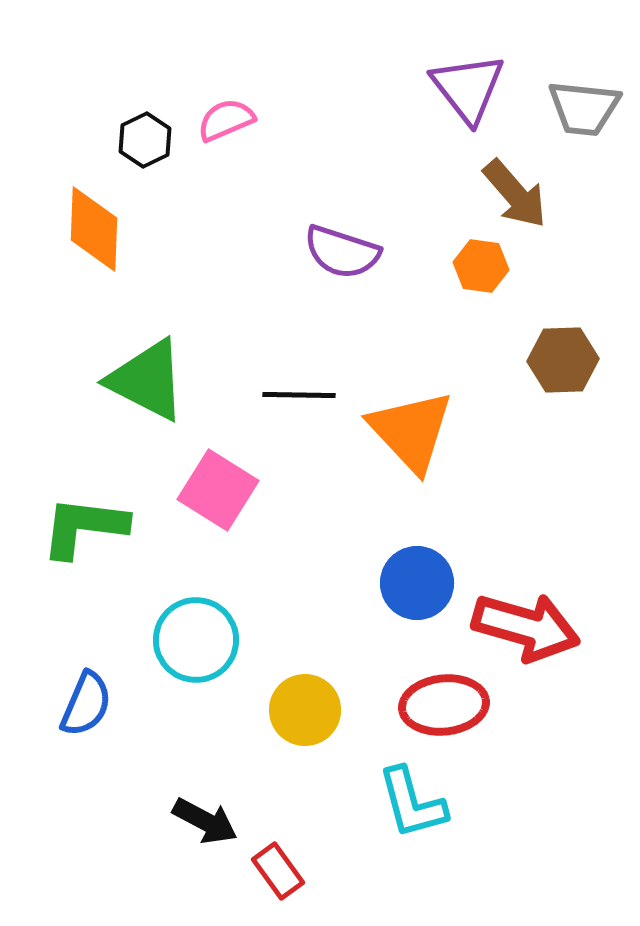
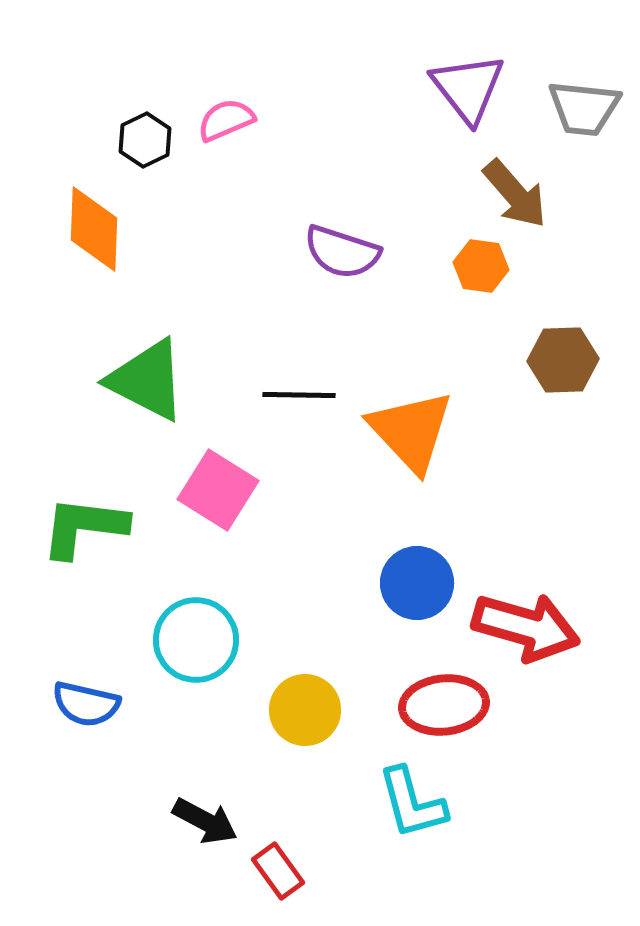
blue semicircle: rotated 80 degrees clockwise
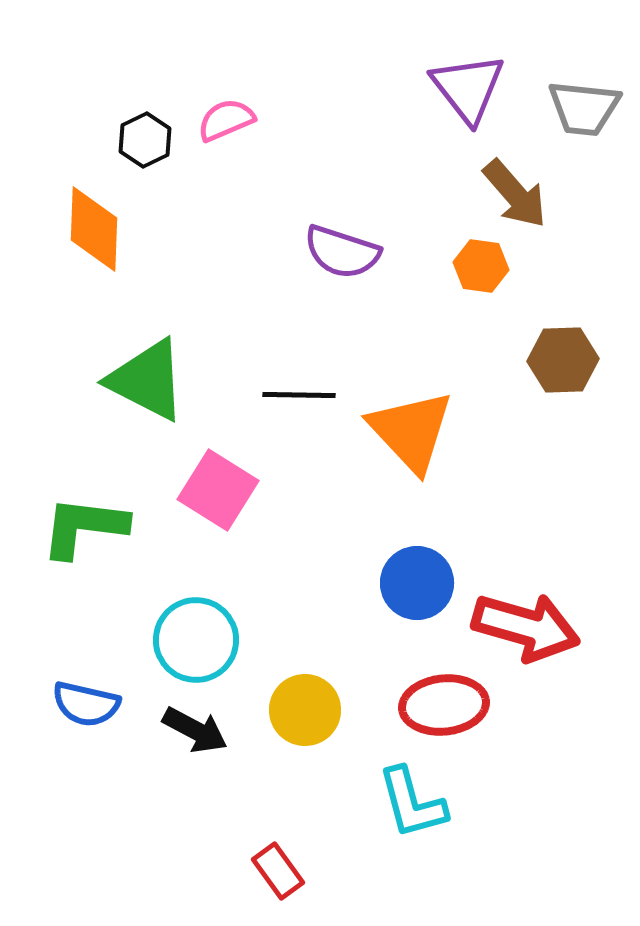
black arrow: moved 10 px left, 91 px up
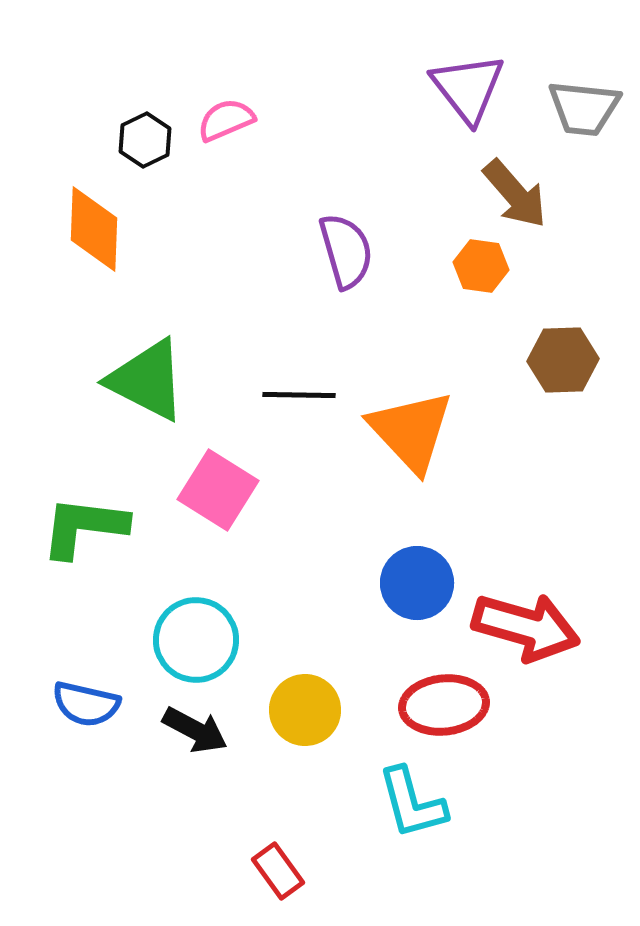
purple semicircle: moved 4 px right, 1 px up; rotated 124 degrees counterclockwise
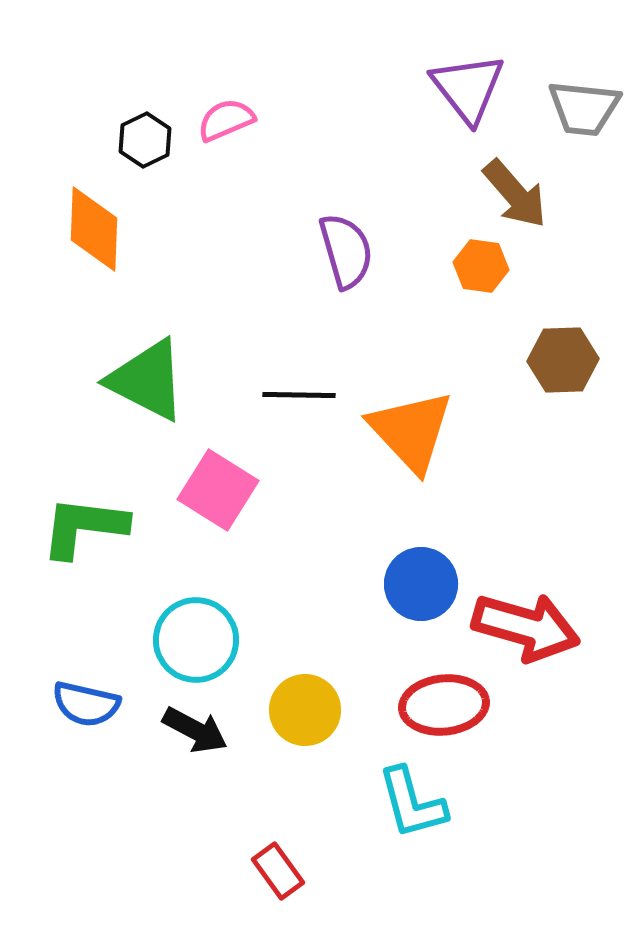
blue circle: moved 4 px right, 1 px down
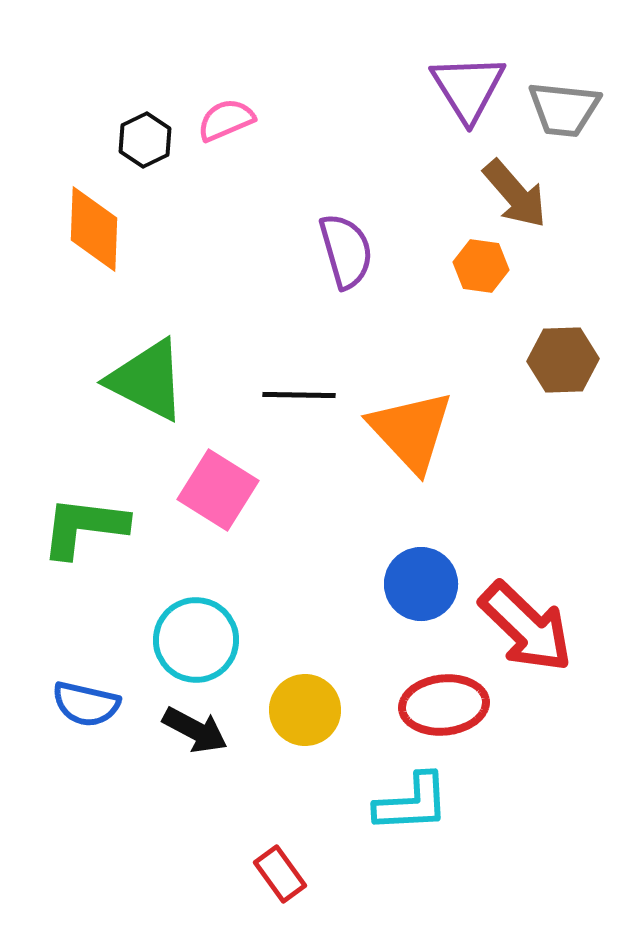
purple triangle: rotated 6 degrees clockwise
gray trapezoid: moved 20 px left, 1 px down
red arrow: rotated 28 degrees clockwise
cyan L-shape: rotated 78 degrees counterclockwise
red rectangle: moved 2 px right, 3 px down
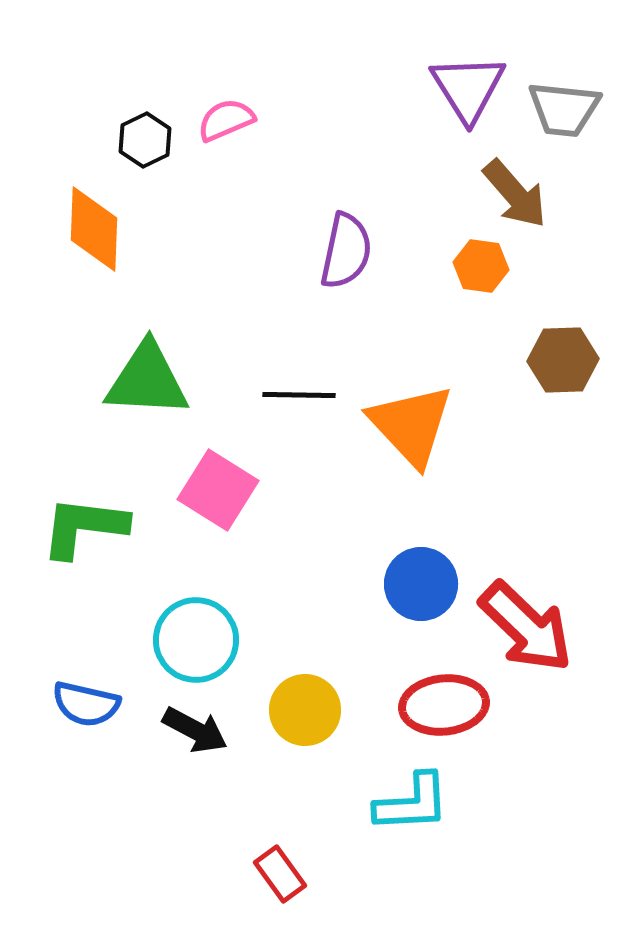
purple semicircle: rotated 28 degrees clockwise
green triangle: rotated 24 degrees counterclockwise
orange triangle: moved 6 px up
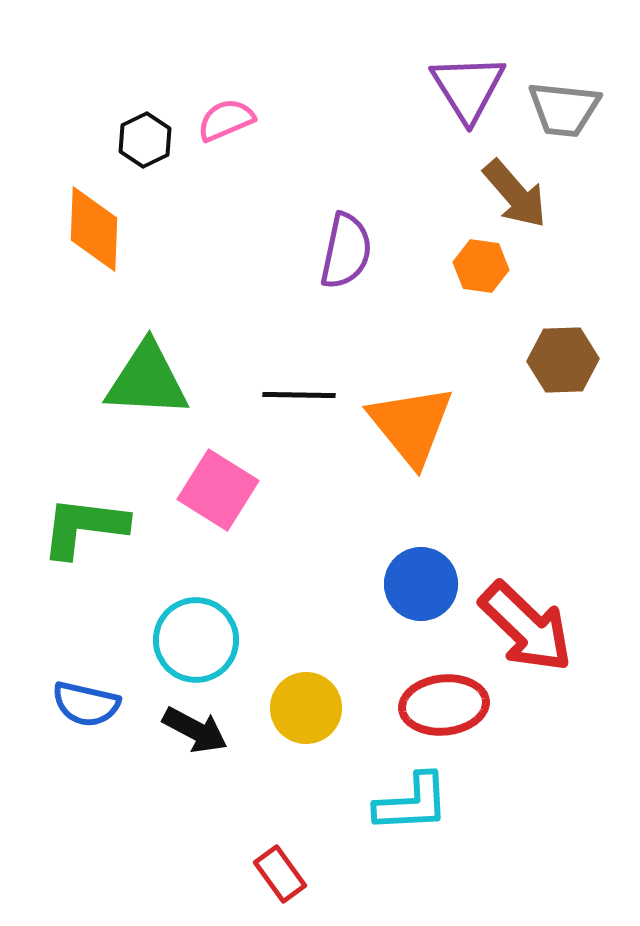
orange triangle: rotated 4 degrees clockwise
yellow circle: moved 1 px right, 2 px up
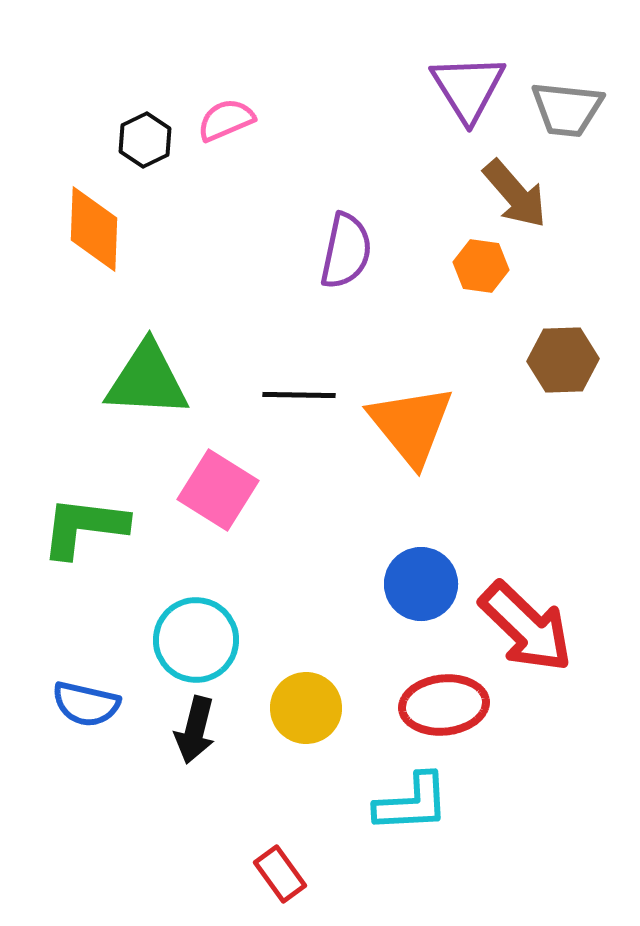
gray trapezoid: moved 3 px right
black arrow: rotated 76 degrees clockwise
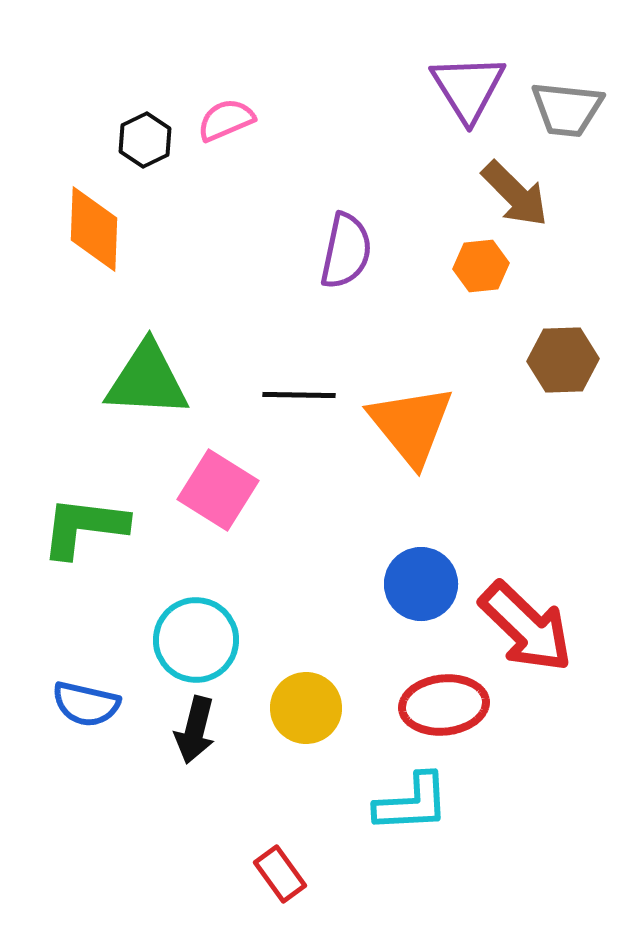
brown arrow: rotated 4 degrees counterclockwise
orange hexagon: rotated 14 degrees counterclockwise
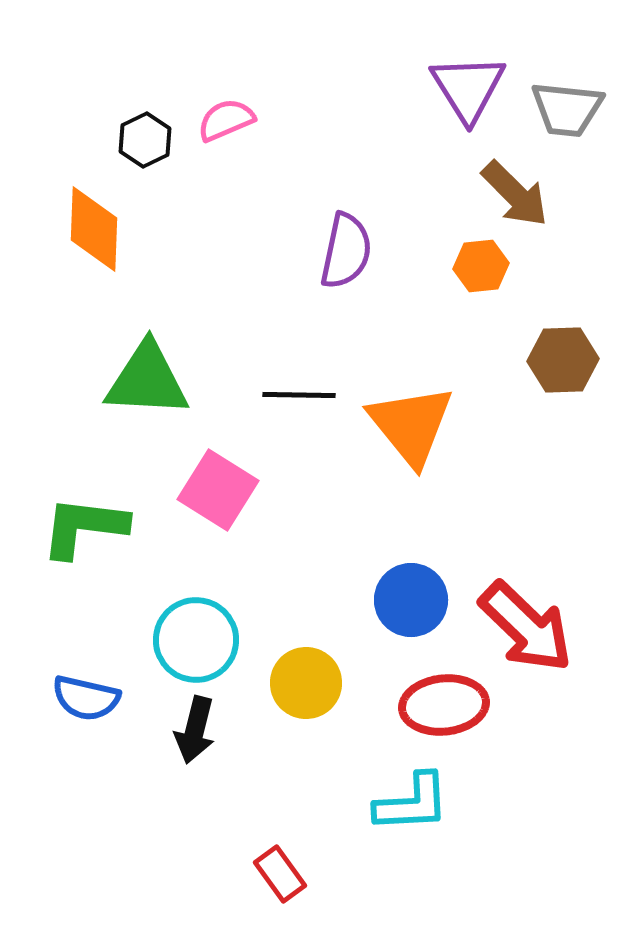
blue circle: moved 10 px left, 16 px down
blue semicircle: moved 6 px up
yellow circle: moved 25 px up
